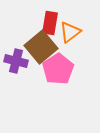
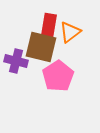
red rectangle: moved 1 px left, 2 px down
brown square: rotated 36 degrees counterclockwise
pink pentagon: moved 7 px down
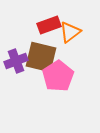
red rectangle: rotated 60 degrees clockwise
brown square: moved 10 px down
purple cross: rotated 35 degrees counterclockwise
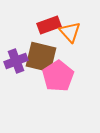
orange triangle: rotated 35 degrees counterclockwise
